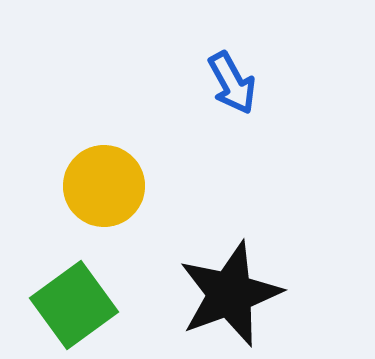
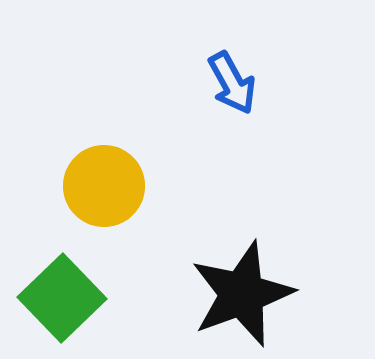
black star: moved 12 px right
green square: moved 12 px left, 7 px up; rotated 8 degrees counterclockwise
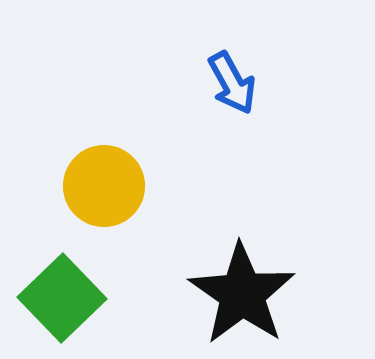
black star: rotated 17 degrees counterclockwise
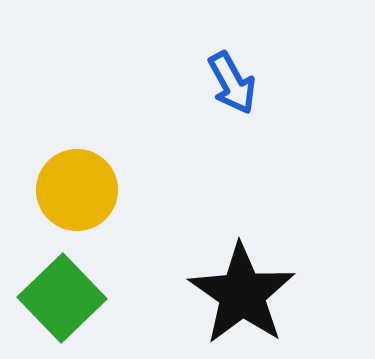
yellow circle: moved 27 px left, 4 px down
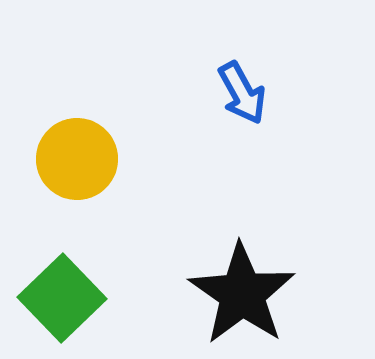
blue arrow: moved 10 px right, 10 px down
yellow circle: moved 31 px up
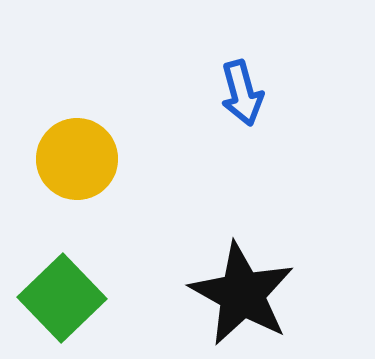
blue arrow: rotated 14 degrees clockwise
black star: rotated 6 degrees counterclockwise
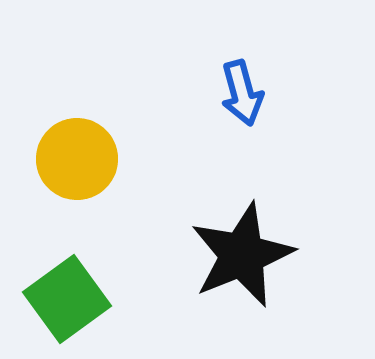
black star: moved 39 px up; rotated 21 degrees clockwise
green square: moved 5 px right, 1 px down; rotated 8 degrees clockwise
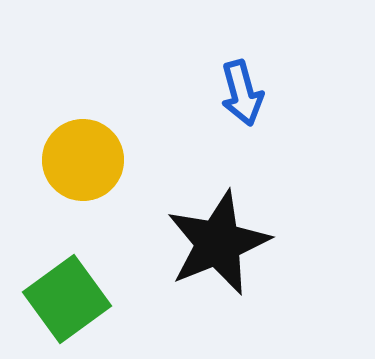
yellow circle: moved 6 px right, 1 px down
black star: moved 24 px left, 12 px up
